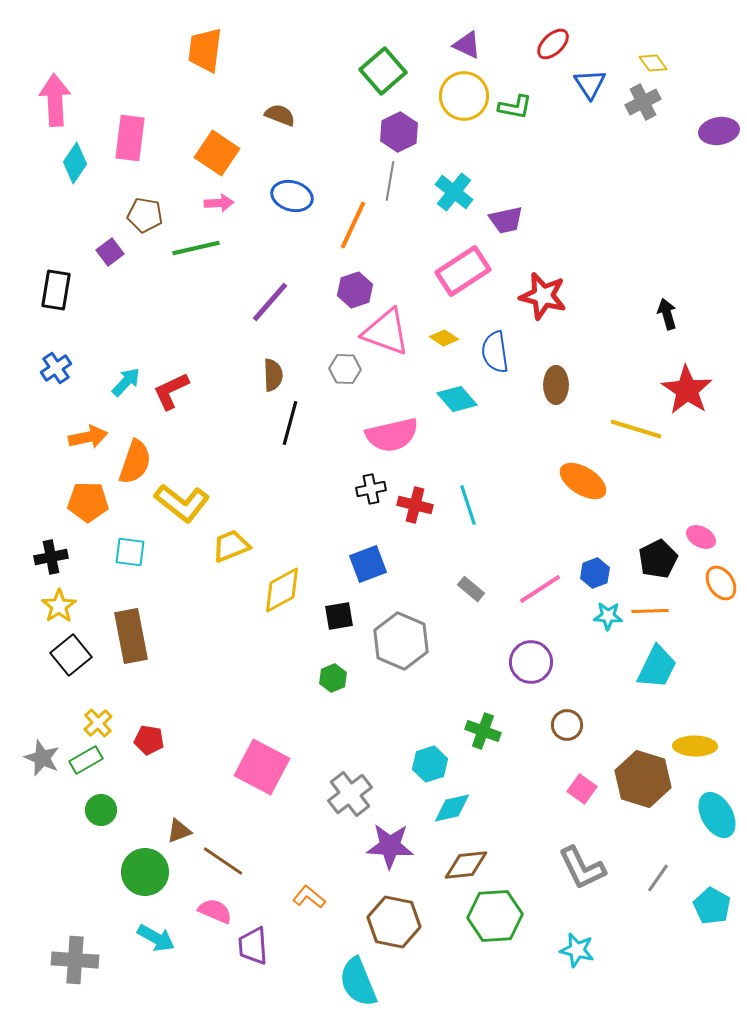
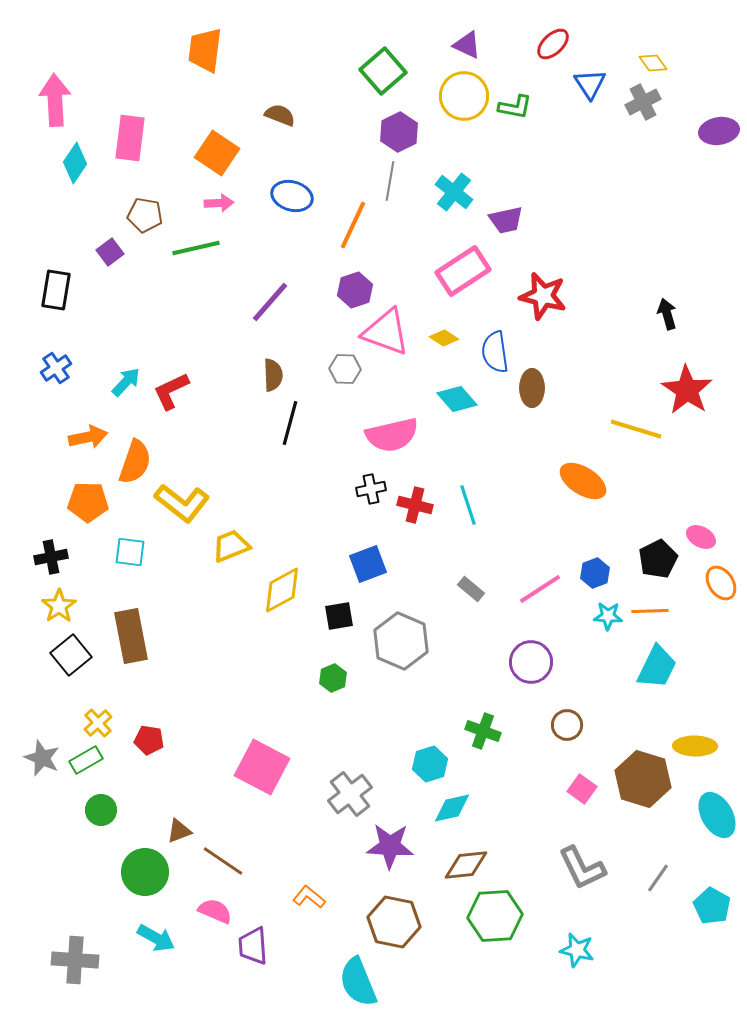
brown ellipse at (556, 385): moved 24 px left, 3 px down
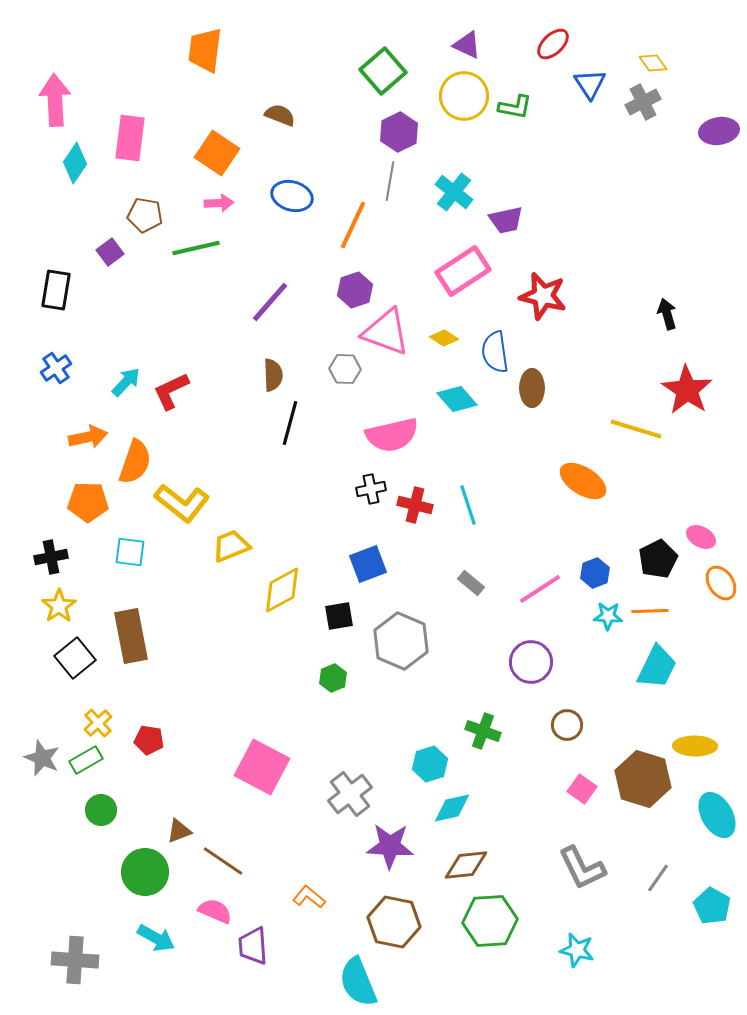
gray rectangle at (471, 589): moved 6 px up
black square at (71, 655): moved 4 px right, 3 px down
green hexagon at (495, 916): moved 5 px left, 5 px down
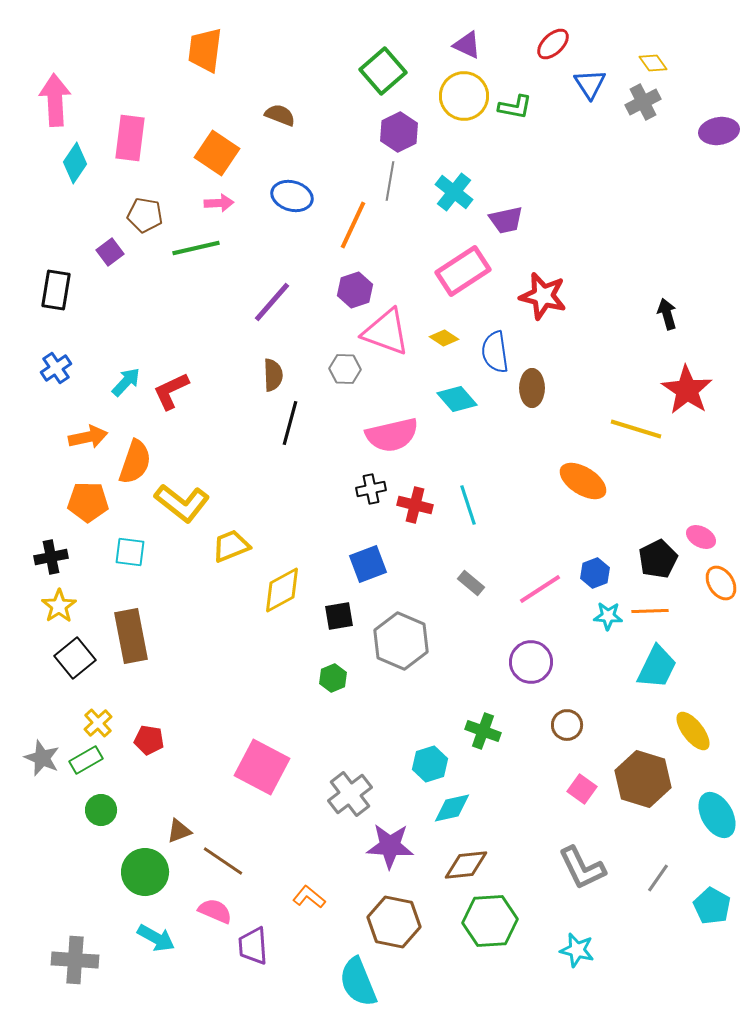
purple line at (270, 302): moved 2 px right
yellow ellipse at (695, 746): moved 2 px left, 15 px up; rotated 51 degrees clockwise
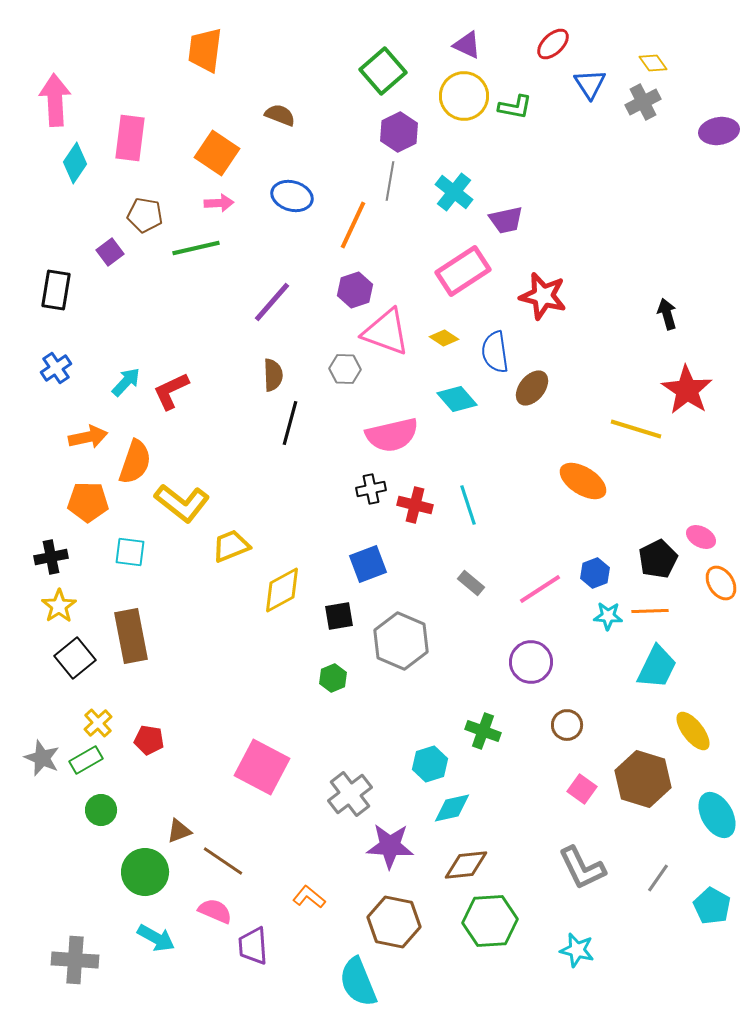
brown ellipse at (532, 388): rotated 39 degrees clockwise
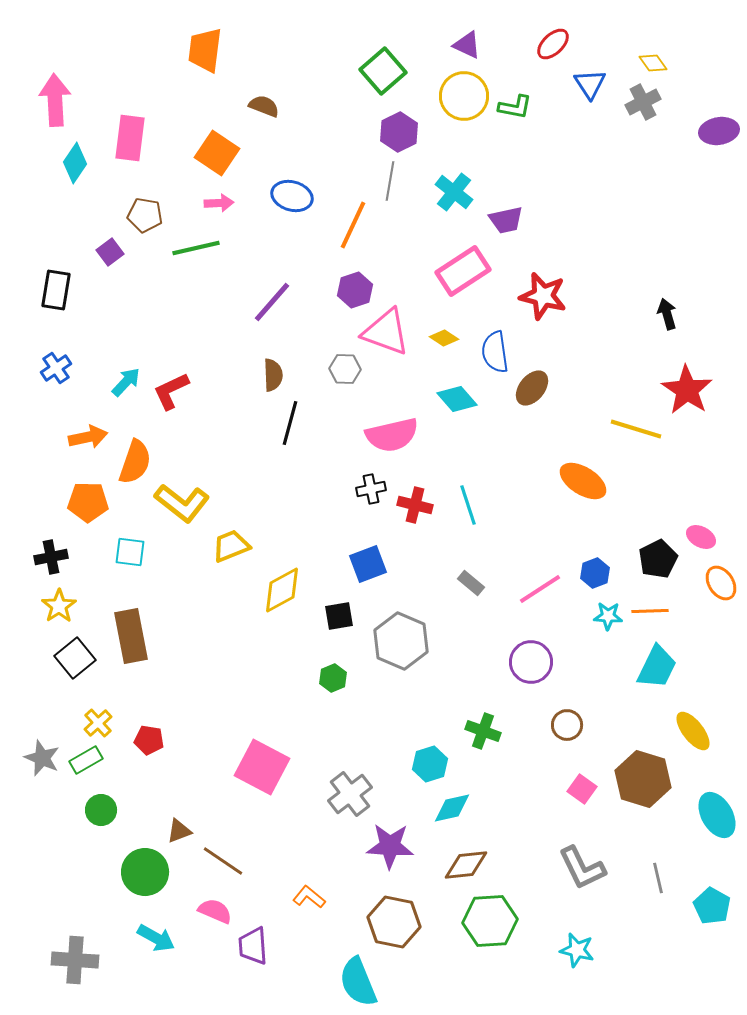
brown semicircle at (280, 115): moved 16 px left, 9 px up
gray line at (658, 878): rotated 48 degrees counterclockwise
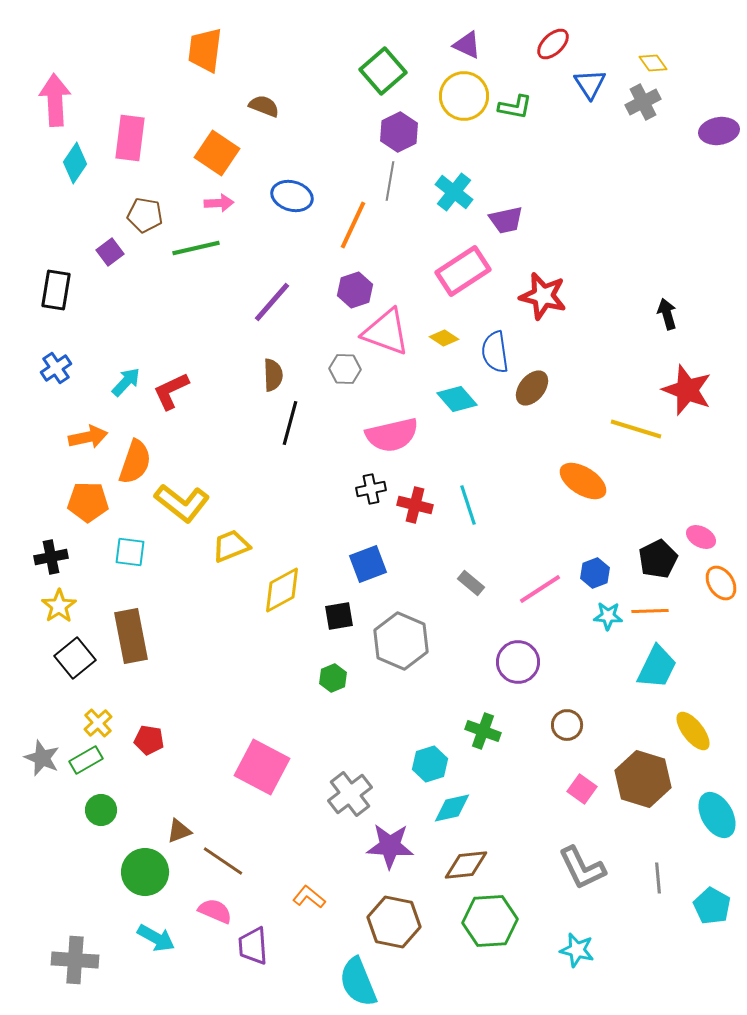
red star at (687, 390): rotated 12 degrees counterclockwise
purple circle at (531, 662): moved 13 px left
gray line at (658, 878): rotated 8 degrees clockwise
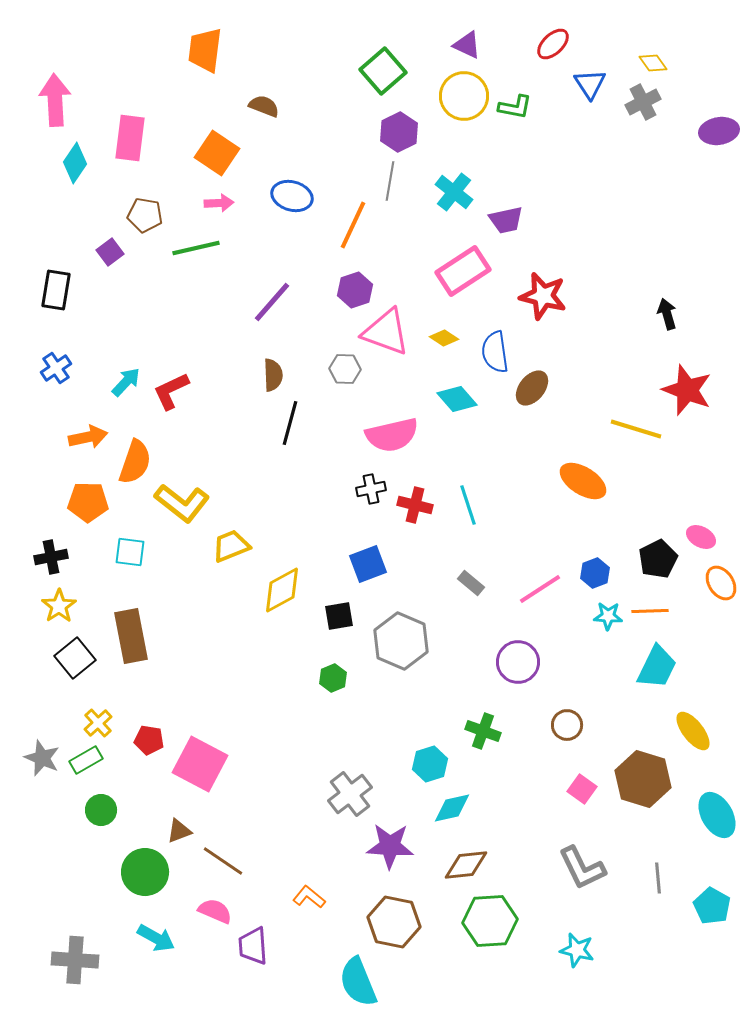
pink square at (262, 767): moved 62 px left, 3 px up
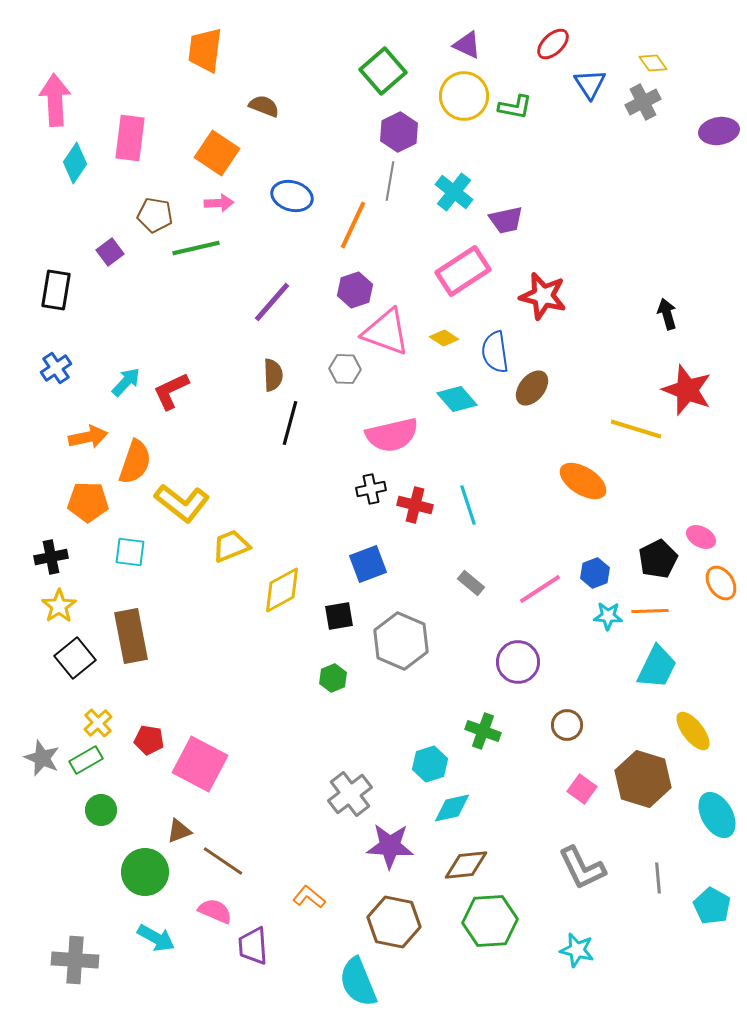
brown pentagon at (145, 215): moved 10 px right
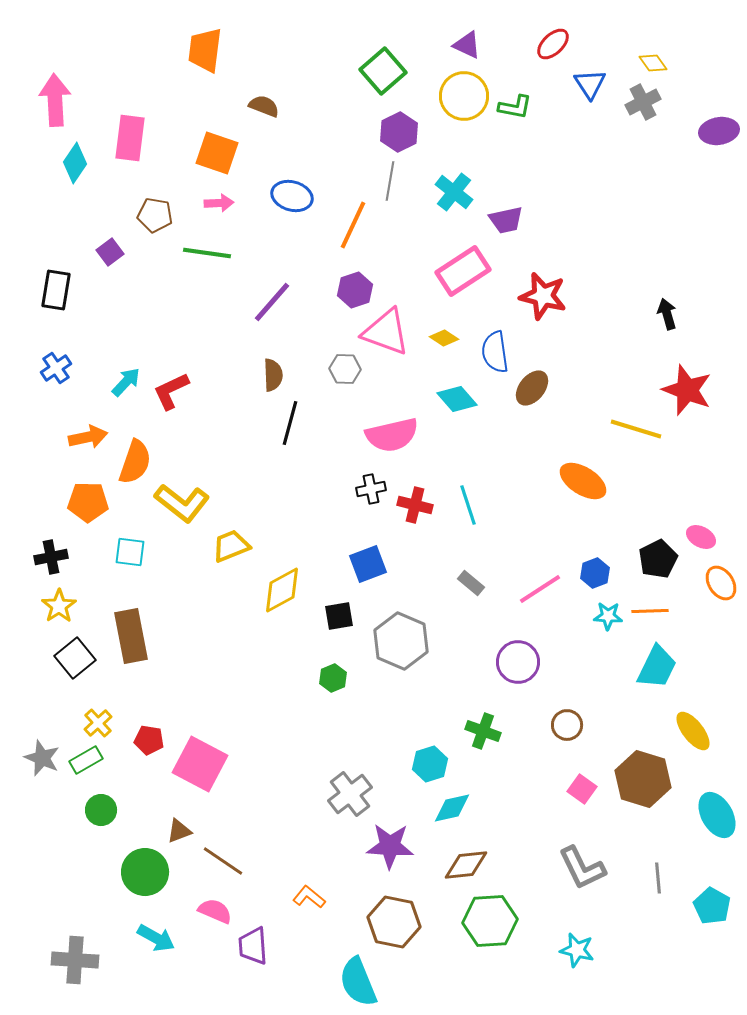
orange square at (217, 153): rotated 15 degrees counterclockwise
green line at (196, 248): moved 11 px right, 5 px down; rotated 21 degrees clockwise
